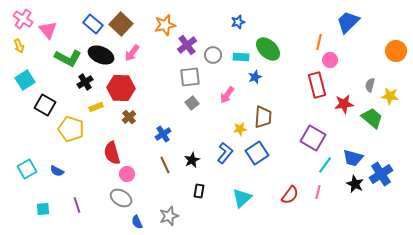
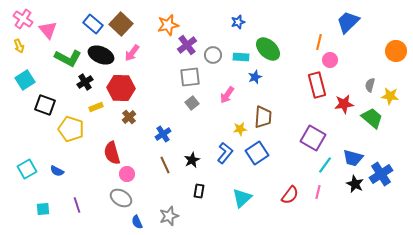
orange star at (165, 25): moved 3 px right
black square at (45, 105): rotated 10 degrees counterclockwise
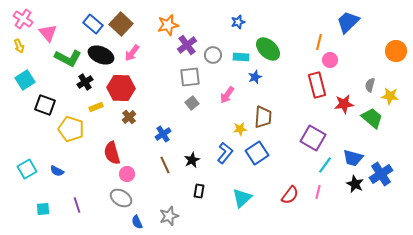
pink triangle at (48, 30): moved 3 px down
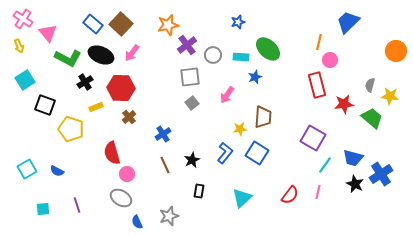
blue square at (257, 153): rotated 25 degrees counterclockwise
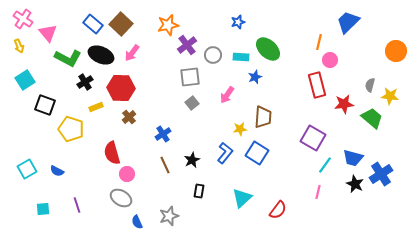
red semicircle at (290, 195): moved 12 px left, 15 px down
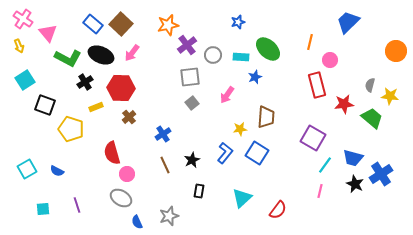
orange line at (319, 42): moved 9 px left
brown trapezoid at (263, 117): moved 3 px right
pink line at (318, 192): moved 2 px right, 1 px up
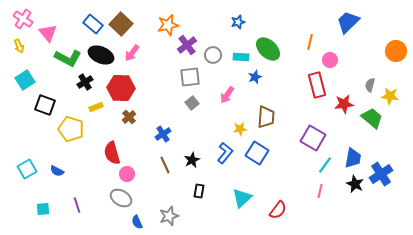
blue trapezoid at (353, 158): rotated 95 degrees counterclockwise
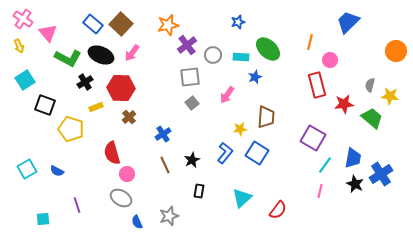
cyan square at (43, 209): moved 10 px down
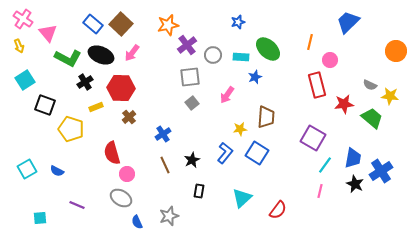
gray semicircle at (370, 85): rotated 80 degrees counterclockwise
blue cross at (381, 174): moved 3 px up
purple line at (77, 205): rotated 49 degrees counterclockwise
cyan square at (43, 219): moved 3 px left, 1 px up
